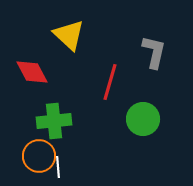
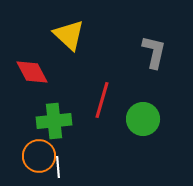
red line: moved 8 px left, 18 px down
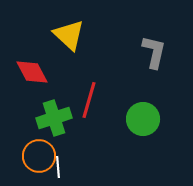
red line: moved 13 px left
green cross: moved 3 px up; rotated 12 degrees counterclockwise
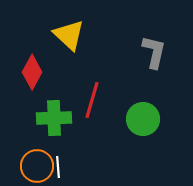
red diamond: rotated 56 degrees clockwise
red line: moved 3 px right
green cross: rotated 16 degrees clockwise
orange circle: moved 2 px left, 10 px down
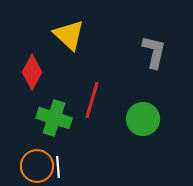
green cross: rotated 20 degrees clockwise
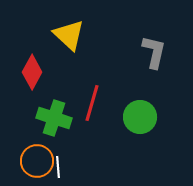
red line: moved 3 px down
green circle: moved 3 px left, 2 px up
orange circle: moved 5 px up
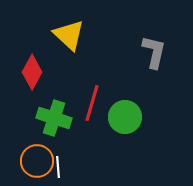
green circle: moved 15 px left
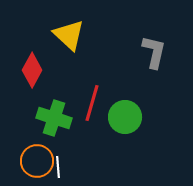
red diamond: moved 2 px up
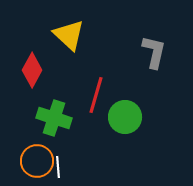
red line: moved 4 px right, 8 px up
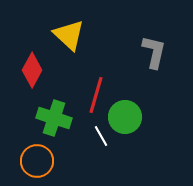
white line: moved 43 px right, 31 px up; rotated 25 degrees counterclockwise
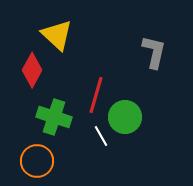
yellow triangle: moved 12 px left
green cross: moved 1 px up
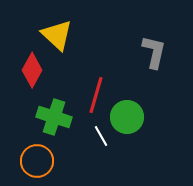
green circle: moved 2 px right
